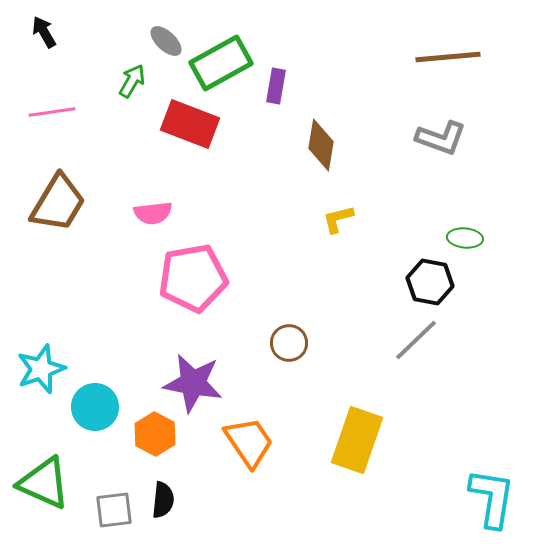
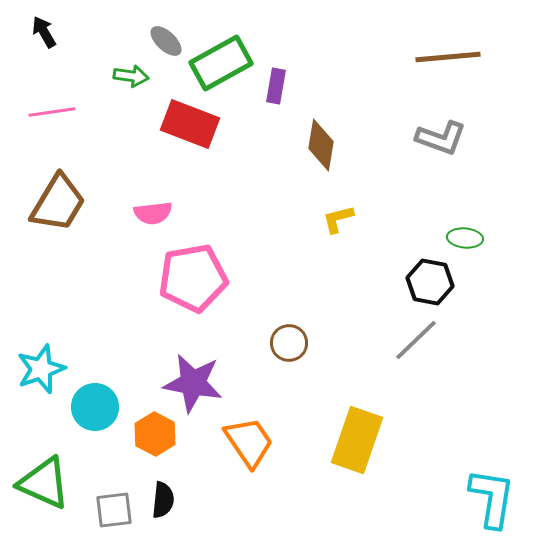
green arrow: moved 1 px left, 5 px up; rotated 68 degrees clockwise
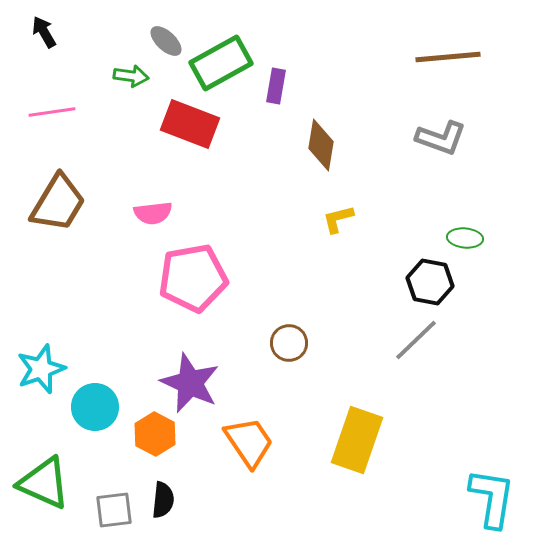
purple star: moved 3 px left; rotated 14 degrees clockwise
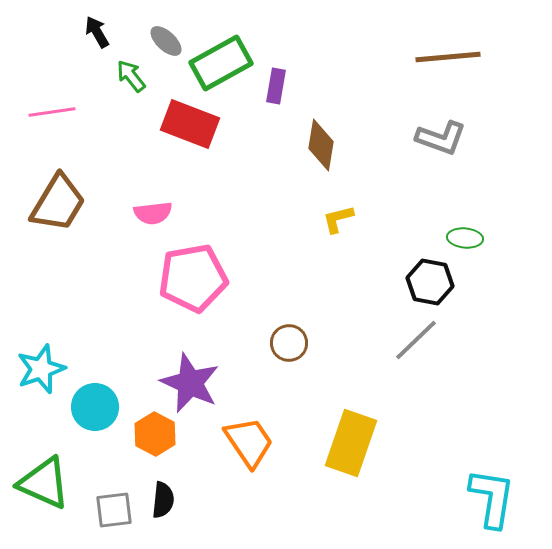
black arrow: moved 53 px right
green arrow: rotated 136 degrees counterclockwise
yellow rectangle: moved 6 px left, 3 px down
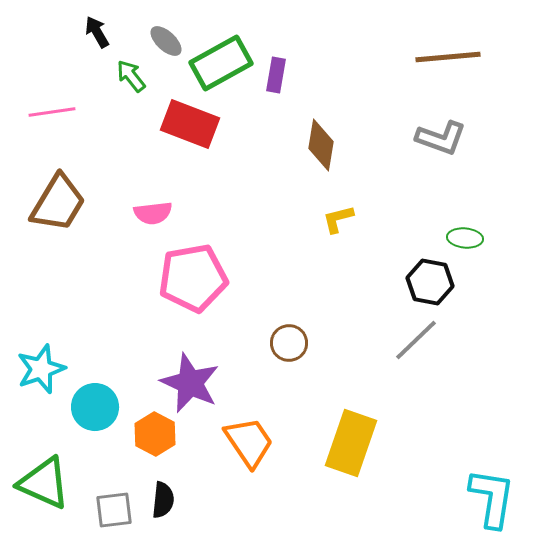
purple rectangle: moved 11 px up
